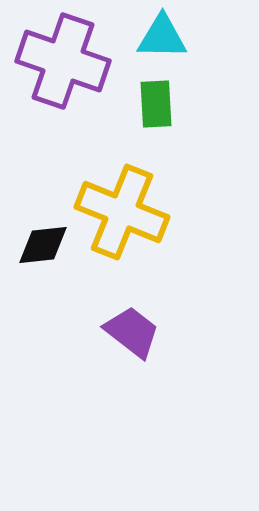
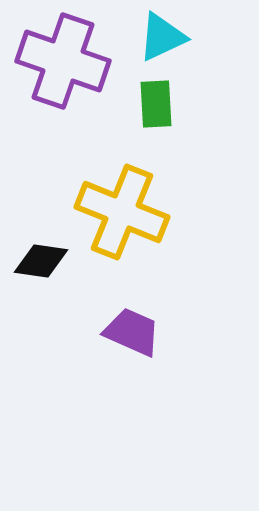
cyan triangle: rotated 26 degrees counterclockwise
black diamond: moved 2 px left, 16 px down; rotated 14 degrees clockwise
purple trapezoid: rotated 14 degrees counterclockwise
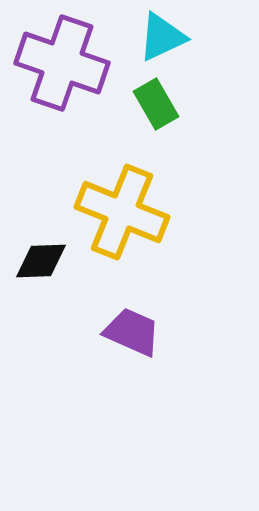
purple cross: moved 1 px left, 2 px down
green rectangle: rotated 27 degrees counterclockwise
black diamond: rotated 10 degrees counterclockwise
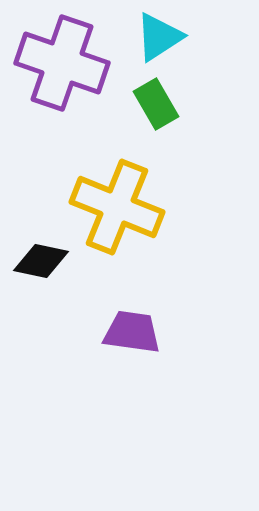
cyan triangle: moved 3 px left; rotated 8 degrees counterclockwise
yellow cross: moved 5 px left, 5 px up
black diamond: rotated 14 degrees clockwise
purple trapezoid: rotated 16 degrees counterclockwise
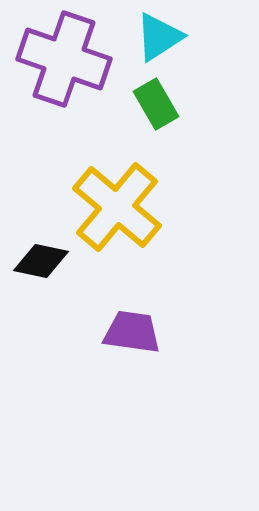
purple cross: moved 2 px right, 4 px up
yellow cross: rotated 18 degrees clockwise
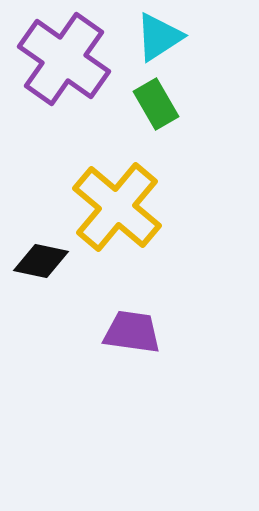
purple cross: rotated 16 degrees clockwise
